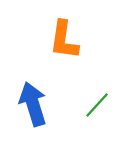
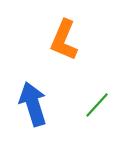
orange L-shape: rotated 15 degrees clockwise
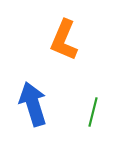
green line: moved 4 px left, 7 px down; rotated 28 degrees counterclockwise
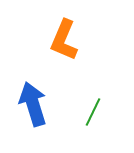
green line: rotated 12 degrees clockwise
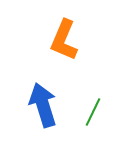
blue arrow: moved 10 px right, 1 px down
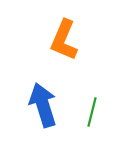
green line: moved 1 px left; rotated 12 degrees counterclockwise
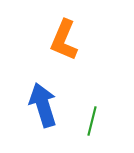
green line: moved 9 px down
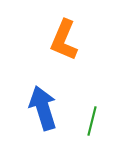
blue arrow: moved 3 px down
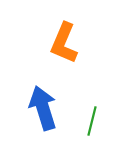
orange L-shape: moved 3 px down
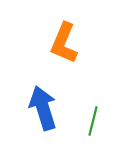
green line: moved 1 px right
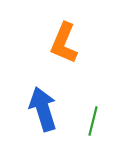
blue arrow: moved 1 px down
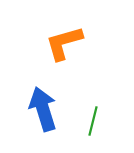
orange L-shape: rotated 51 degrees clockwise
